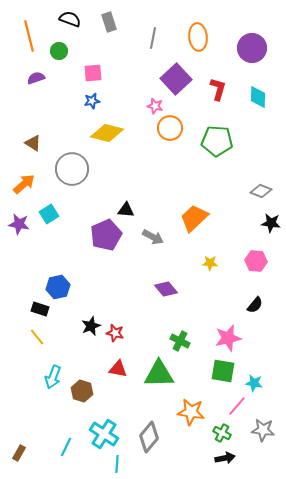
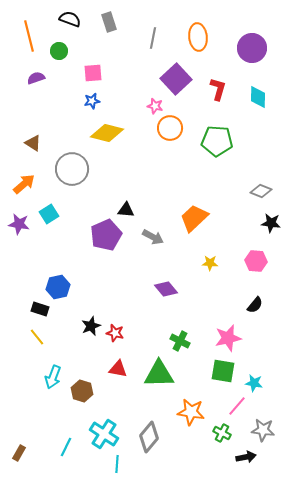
black arrow at (225, 458): moved 21 px right, 1 px up
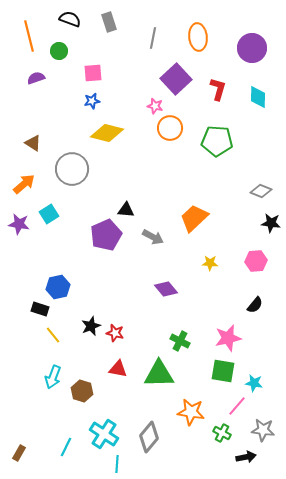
pink hexagon at (256, 261): rotated 10 degrees counterclockwise
yellow line at (37, 337): moved 16 px right, 2 px up
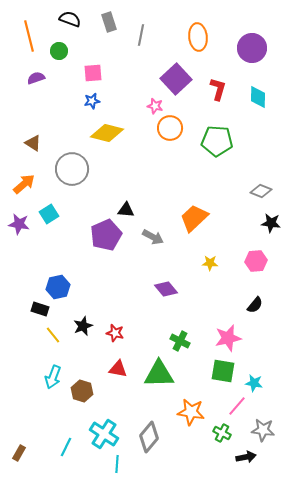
gray line at (153, 38): moved 12 px left, 3 px up
black star at (91, 326): moved 8 px left
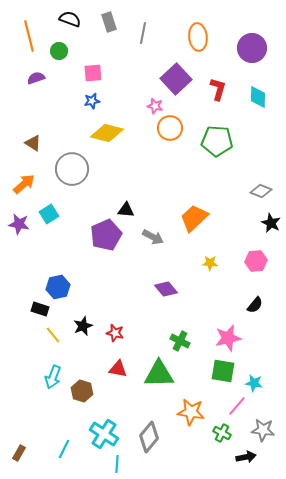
gray line at (141, 35): moved 2 px right, 2 px up
black star at (271, 223): rotated 18 degrees clockwise
cyan line at (66, 447): moved 2 px left, 2 px down
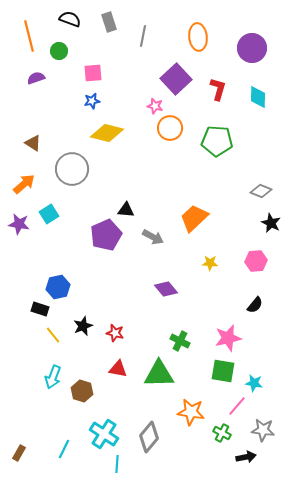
gray line at (143, 33): moved 3 px down
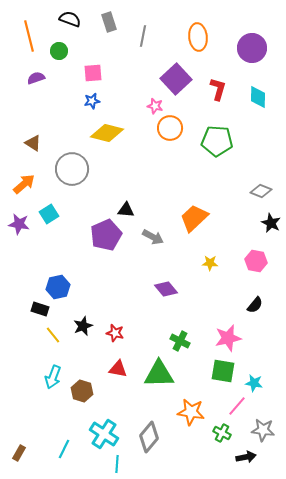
pink hexagon at (256, 261): rotated 15 degrees clockwise
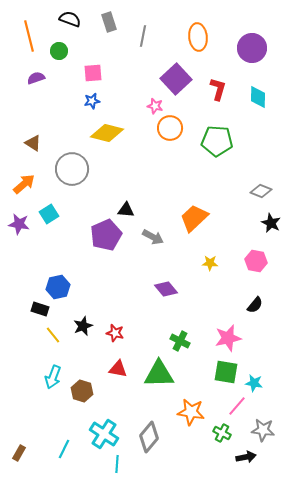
green square at (223, 371): moved 3 px right, 1 px down
